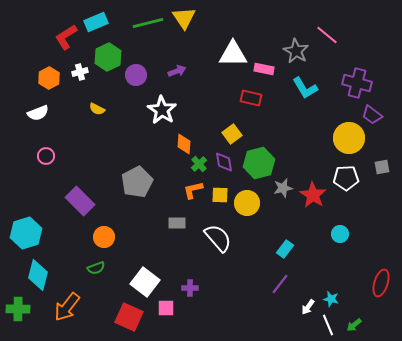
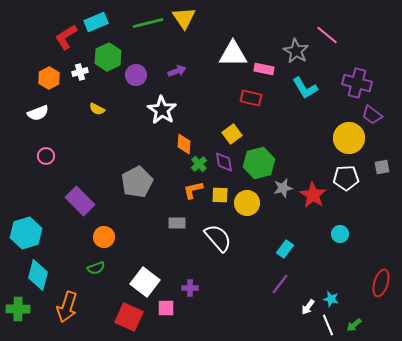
orange arrow at (67, 307): rotated 20 degrees counterclockwise
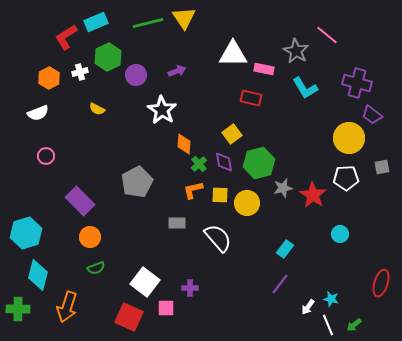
orange circle at (104, 237): moved 14 px left
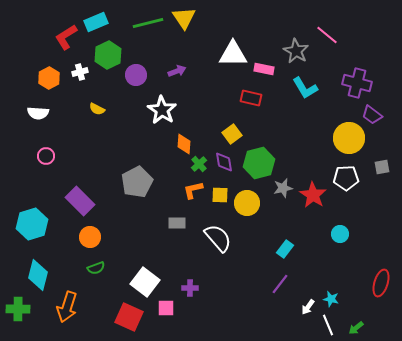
green hexagon at (108, 57): moved 2 px up
white semicircle at (38, 113): rotated 25 degrees clockwise
cyan hexagon at (26, 233): moved 6 px right, 9 px up
green arrow at (354, 325): moved 2 px right, 3 px down
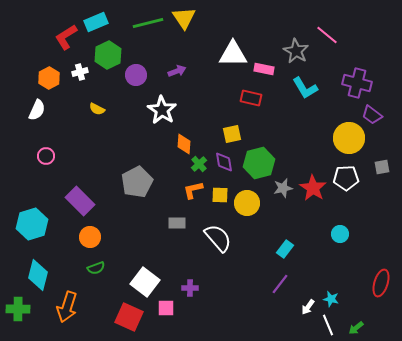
white semicircle at (38, 113): moved 1 px left, 3 px up; rotated 70 degrees counterclockwise
yellow square at (232, 134): rotated 24 degrees clockwise
red star at (313, 195): moved 7 px up
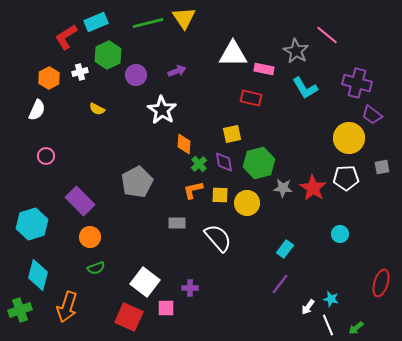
gray star at (283, 188): rotated 18 degrees clockwise
green cross at (18, 309): moved 2 px right, 1 px down; rotated 20 degrees counterclockwise
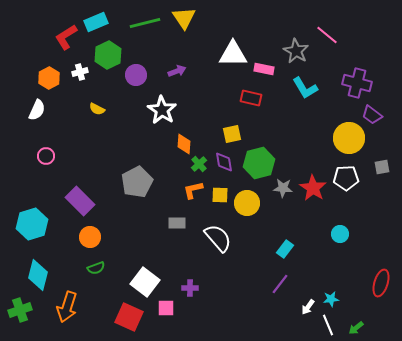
green line at (148, 23): moved 3 px left
cyan star at (331, 299): rotated 21 degrees counterclockwise
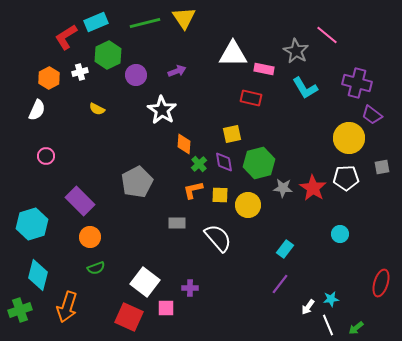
yellow circle at (247, 203): moved 1 px right, 2 px down
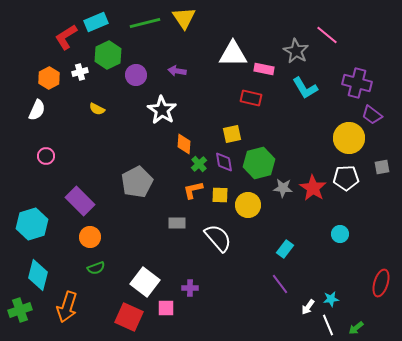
purple arrow at (177, 71): rotated 150 degrees counterclockwise
purple line at (280, 284): rotated 75 degrees counterclockwise
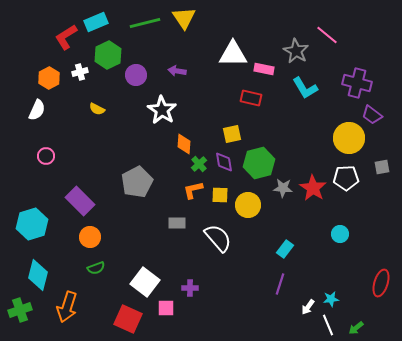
purple line at (280, 284): rotated 55 degrees clockwise
red square at (129, 317): moved 1 px left, 2 px down
